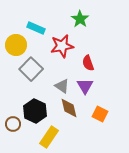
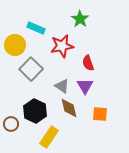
yellow circle: moved 1 px left
orange square: rotated 21 degrees counterclockwise
brown circle: moved 2 px left
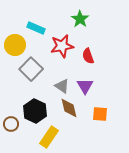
red semicircle: moved 7 px up
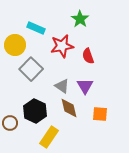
brown circle: moved 1 px left, 1 px up
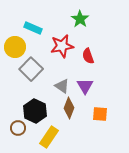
cyan rectangle: moved 3 px left
yellow circle: moved 2 px down
brown diamond: rotated 35 degrees clockwise
brown circle: moved 8 px right, 5 px down
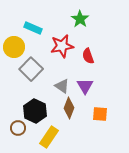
yellow circle: moved 1 px left
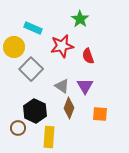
yellow rectangle: rotated 30 degrees counterclockwise
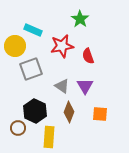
cyan rectangle: moved 2 px down
yellow circle: moved 1 px right, 1 px up
gray square: rotated 25 degrees clockwise
brown diamond: moved 4 px down
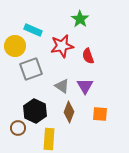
yellow rectangle: moved 2 px down
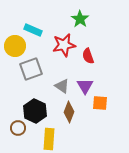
red star: moved 2 px right, 1 px up
orange square: moved 11 px up
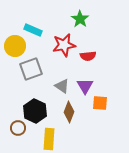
red semicircle: rotated 77 degrees counterclockwise
